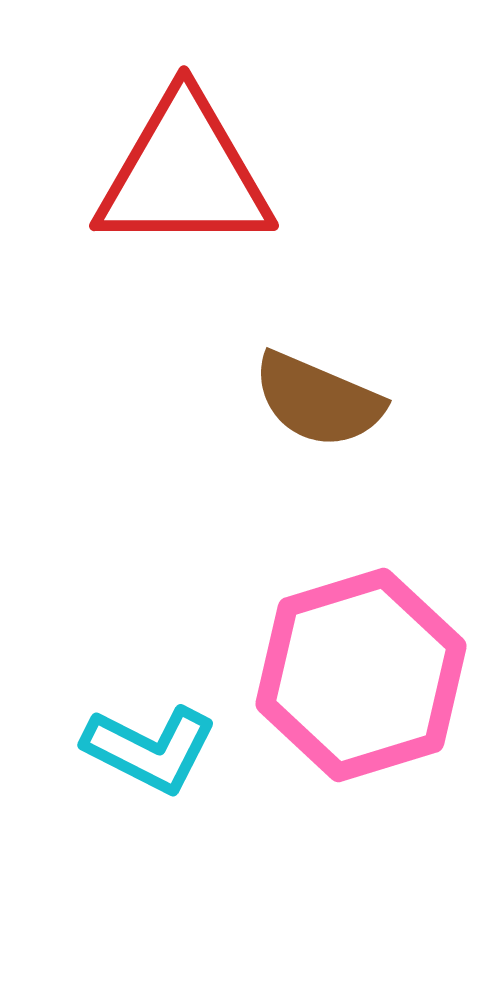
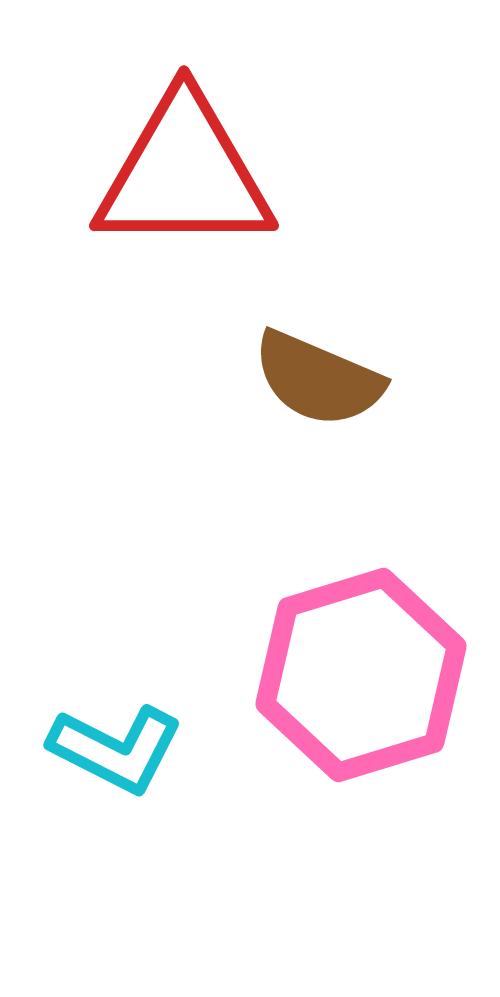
brown semicircle: moved 21 px up
cyan L-shape: moved 34 px left
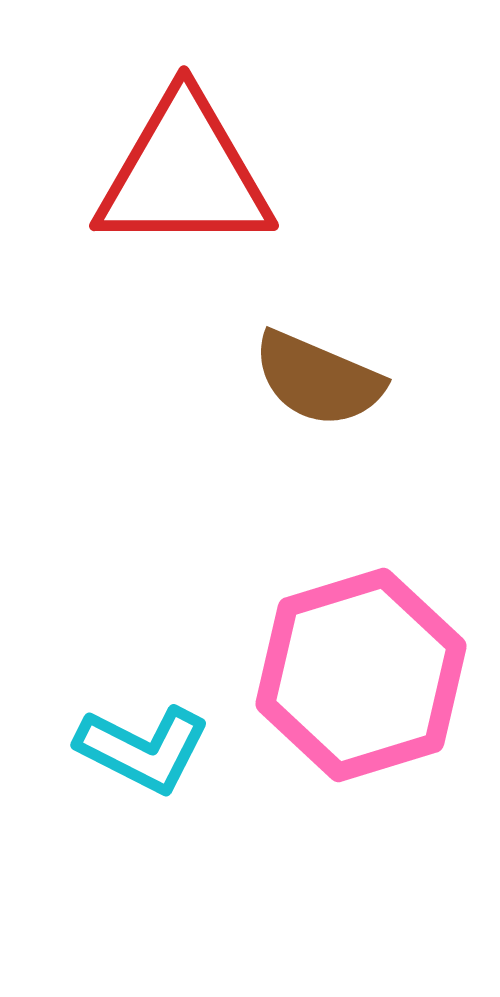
cyan L-shape: moved 27 px right
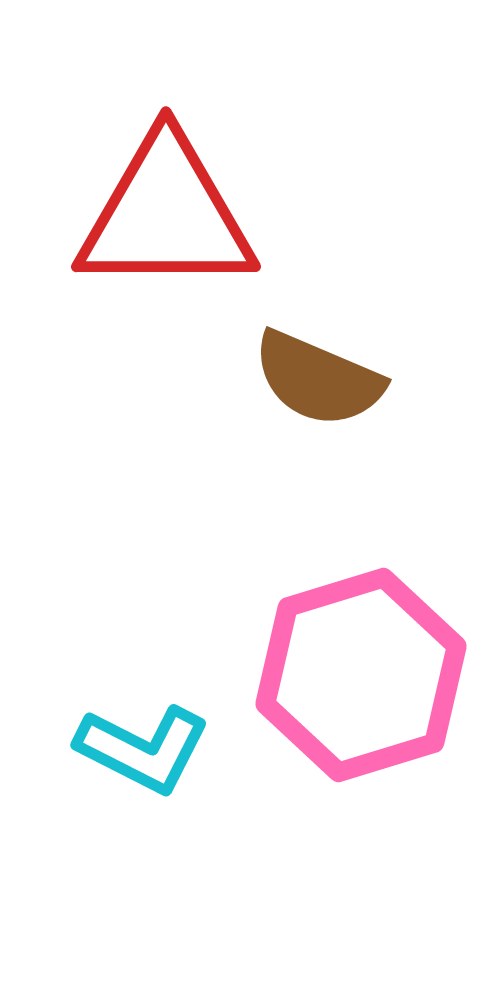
red triangle: moved 18 px left, 41 px down
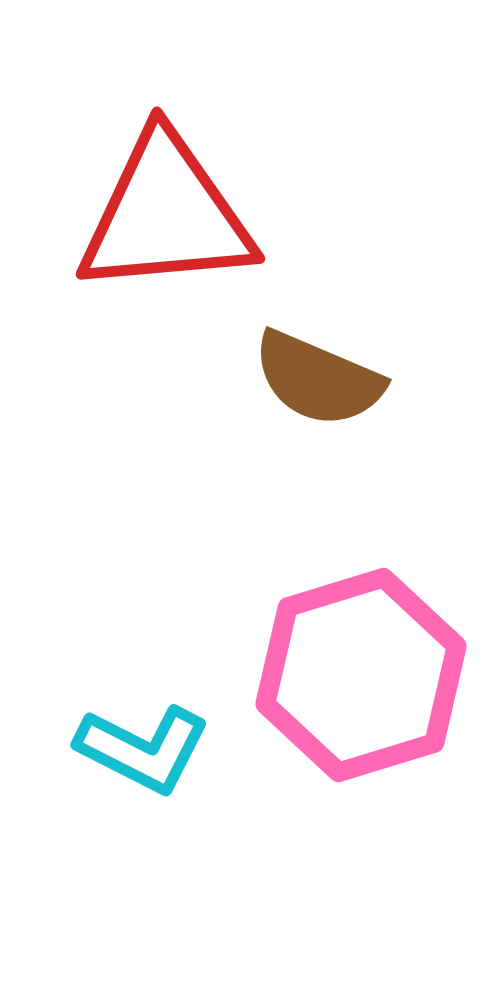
red triangle: rotated 5 degrees counterclockwise
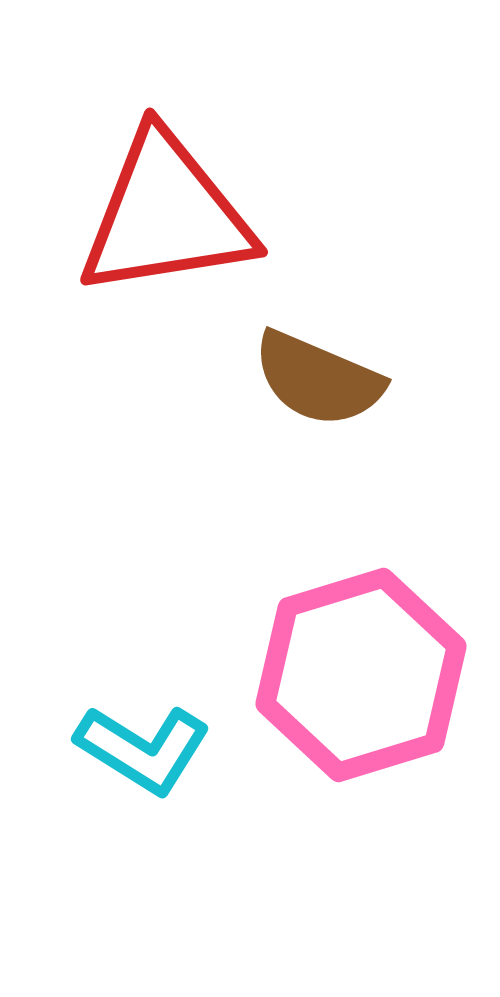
red triangle: rotated 4 degrees counterclockwise
cyan L-shape: rotated 5 degrees clockwise
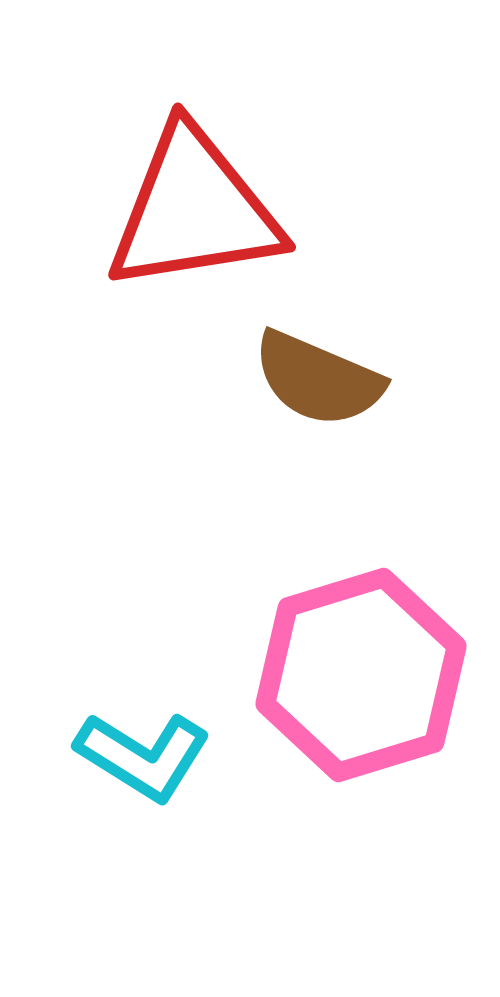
red triangle: moved 28 px right, 5 px up
cyan L-shape: moved 7 px down
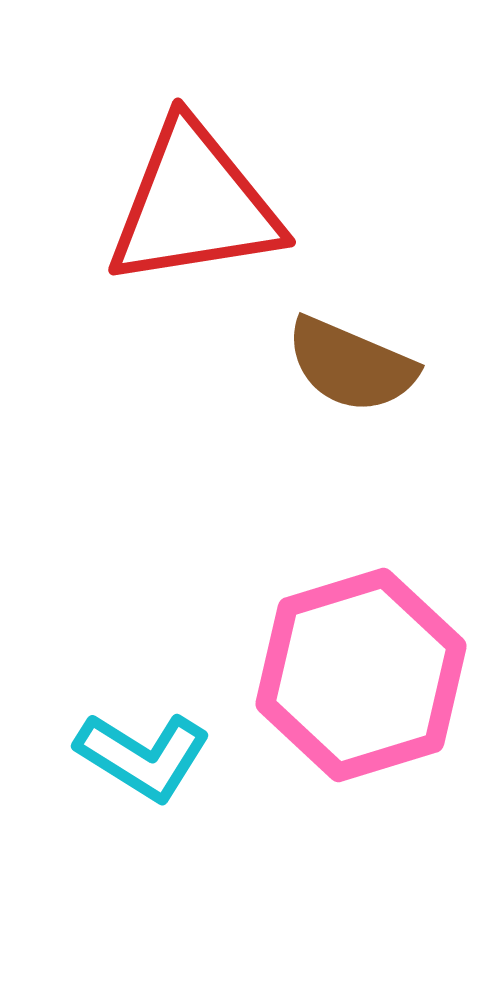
red triangle: moved 5 px up
brown semicircle: moved 33 px right, 14 px up
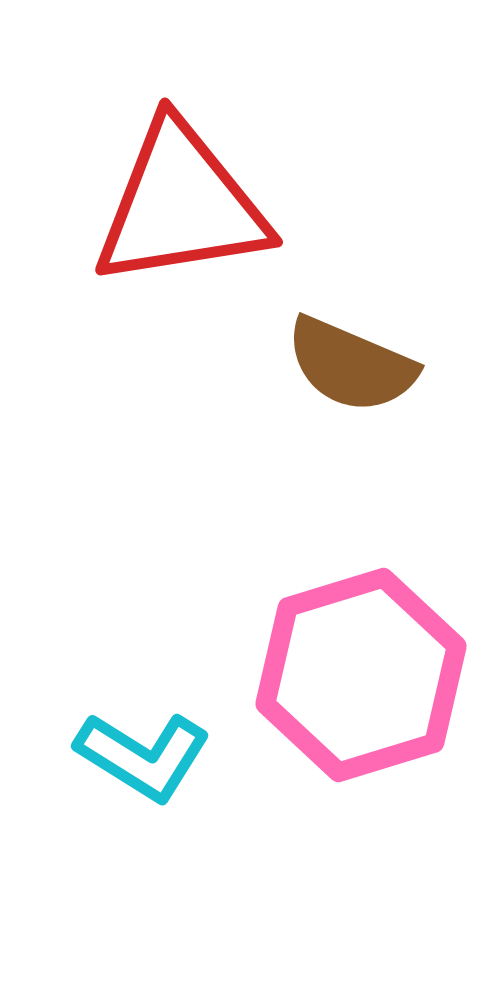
red triangle: moved 13 px left
